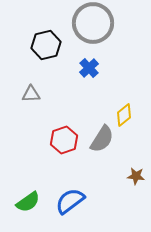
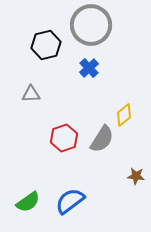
gray circle: moved 2 px left, 2 px down
red hexagon: moved 2 px up
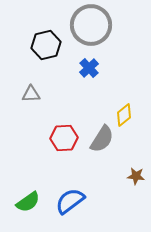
red hexagon: rotated 16 degrees clockwise
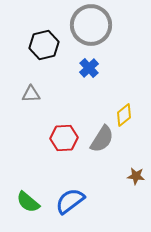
black hexagon: moved 2 px left
green semicircle: rotated 75 degrees clockwise
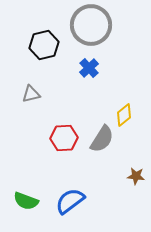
gray triangle: rotated 12 degrees counterclockwise
green semicircle: moved 2 px left, 1 px up; rotated 20 degrees counterclockwise
